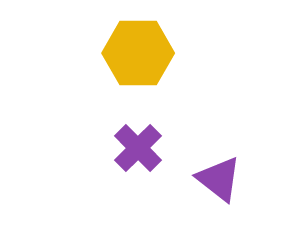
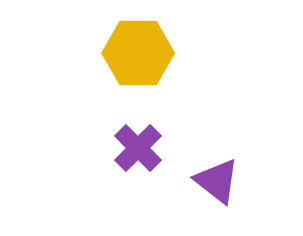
purple triangle: moved 2 px left, 2 px down
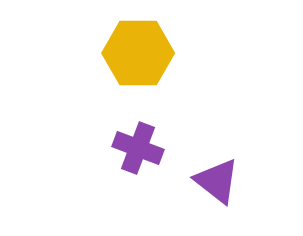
purple cross: rotated 24 degrees counterclockwise
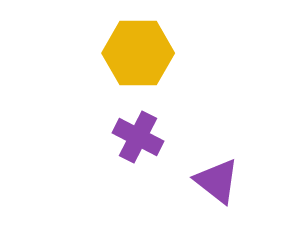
purple cross: moved 11 px up; rotated 6 degrees clockwise
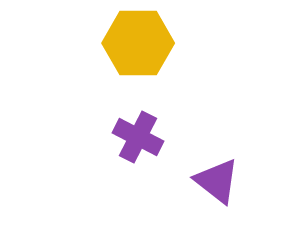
yellow hexagon: moved 10 px up
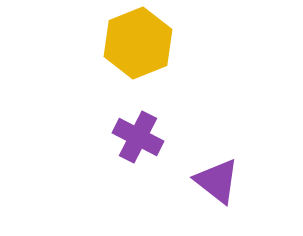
yellow hexagon: rotated 22 degrees counterclockwise
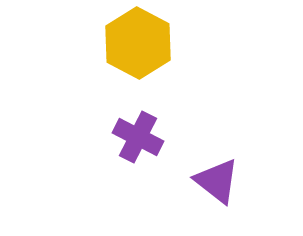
yellow hexagon: rotated 10 degrees counterclockwise
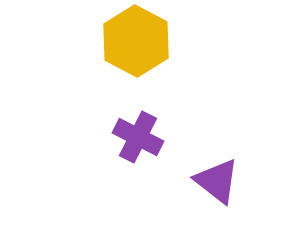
yellow hexagon: moved 2 px left, 2 px up
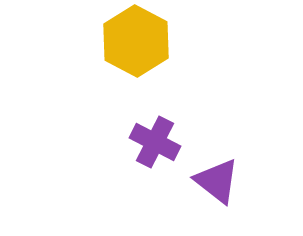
purple cross: moved 17 px right, 5 px down
